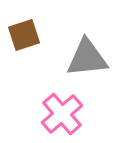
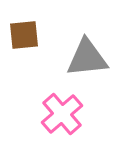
brown square: rotated 12 degrees clockwise
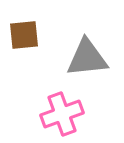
pink cross: rotated 21 degrees clockwise
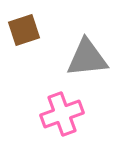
brown square: moved 5 px up; rotated 12 degrees counterclockwise
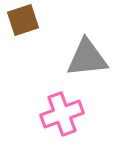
brown square: moved 1 px left, 10 px up
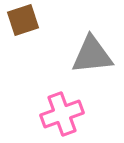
gray triangle: moved 5 px right, 3 px up
